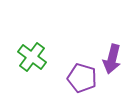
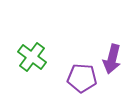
purple pentagon: rotated 12 degrees counterclockwise
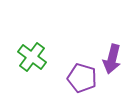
purple pentagon: rotated 12 degrees clockwise
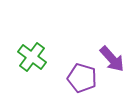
purple arrow: rotated 56 degrees counterclockwise
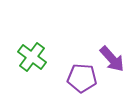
purple pentagon: rotated 12 degrees counterclockwise
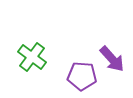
purple pentagon: moved 2 px up
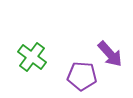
purple arrow: moved 2 px left, 5 px up
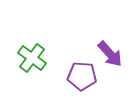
green cross: moved 1 px down
